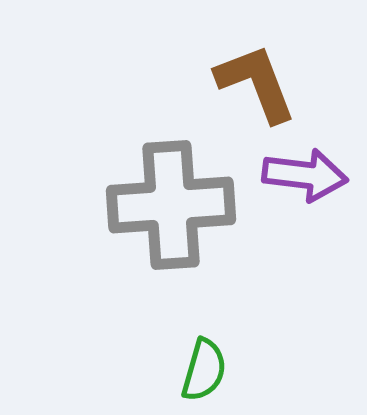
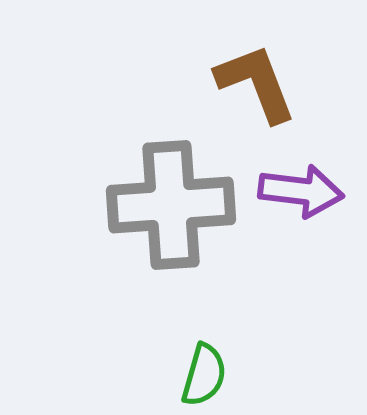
purple arrow: moved 4 px left, 16 px down
green semicircle: moved 5 px down
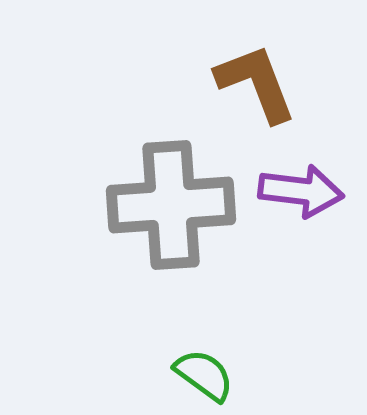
green semicircle: rotated 70 degrees counterclockwise
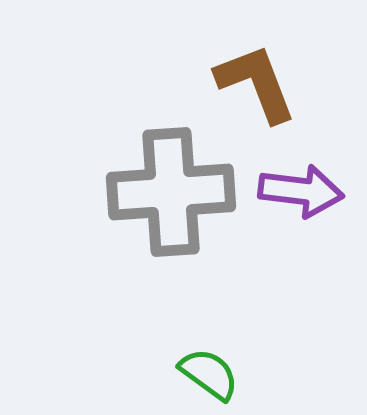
gray cross: moved 13 px up
green semicircle: moved 5 px right, 1 px up
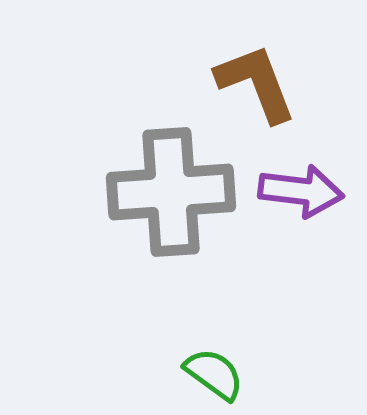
green semicircle: moved 5 px right
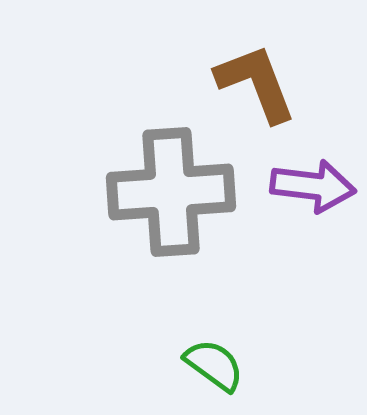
purple arrow: moved 12 px right, 5 px up
green semicircle: moved 9 px up
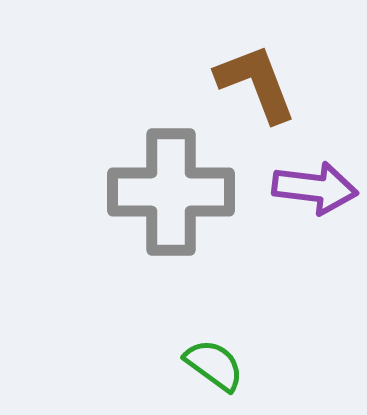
purple arrow: moved 2 px right, 2 px down
gray cross: rotated 4 degrees clockwise
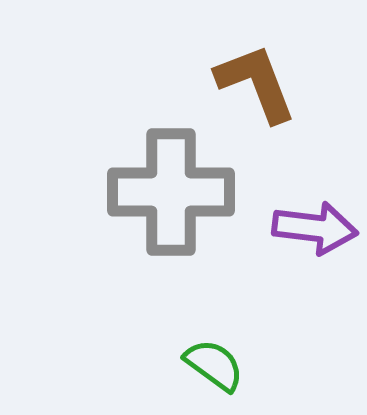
purple arrow: moved 40 px down
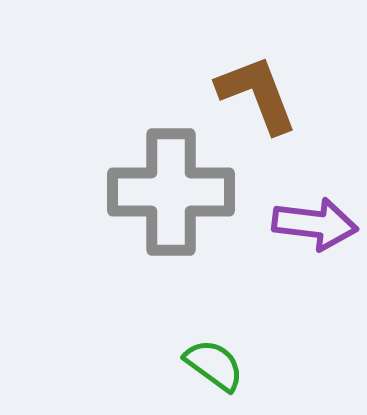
brown L-shape: moved 1 px right, 11 px down
purple arrow: moved 4 px up
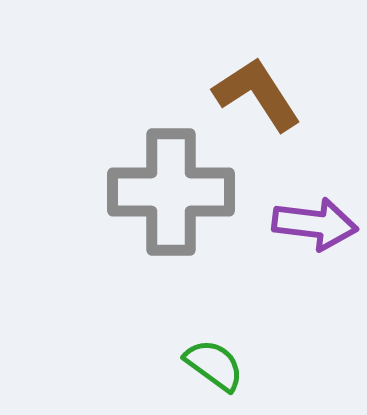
brown L-shape: rotated 12 degrees counterclockwise
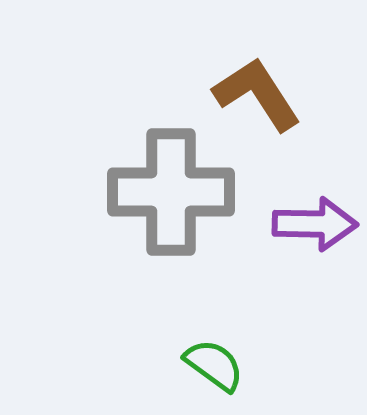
purple arrow: rotated 6 degrees counterclockwise
